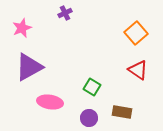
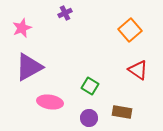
orange square: moved 6 px left, 3 px up
green square: moved 2 px left, 1 px up
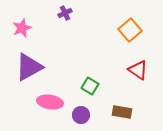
purple circle: moved 8 px left, 3 px up
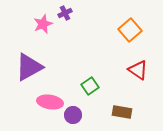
pink star: moved 21 px right, 4 px up
green square: rotated 24 degrees clockwise
purple circle: moved 8 px left
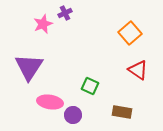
orange square: moved 3 px down
purple triangle: rotated 28 degrees counterclockwise
green square: rotated 30 degrees counterclockwise
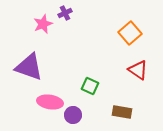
purple triangle: rotated 44 degrees counterclockwise
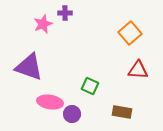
purple cross: rotated 24 degrees clockwise
red triangle: rotated 30 degrees counterclockwise
purple circle: moved 1 px left, 1 px up
